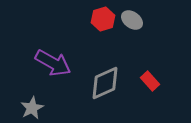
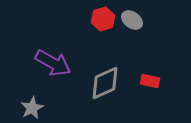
red rectangle: rotated 36 degrees counterclockwise
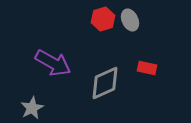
gray ellipse: moved 2 px left; rotated 30 degrees clockwise
red rectangle: moved 3 px left, 13 px up
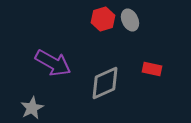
red rectangle: moved 5 px right, 1 px down
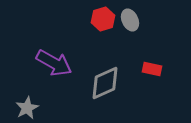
purple arrow: moved 1 px right
gray star: moved 5 px left
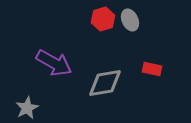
gray diamond: rotated 15 degrees clockwise
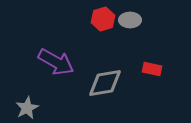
gray ellipse: rotated 65 degrees counterclockwise
purple arrow: moved 2 px right, 1 px up
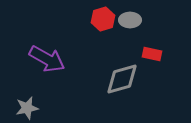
purple arrow: moved 9 px left, 3 px up
red rectangle: moved 15 px up
gray diamond: moved 17 px right, 4 px up; rotated 6 degrees counterclockwise
gray star: rotated 15 degrees clockwise
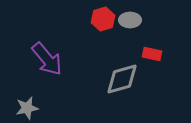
purple arrow: rotated 21 degrees clockwise
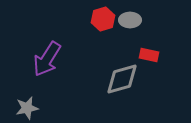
red rectangle: moved 3 px left, 1 px down
purple arrow: rotated 72 degrees clockwise
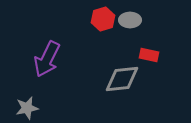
purple arrow: rotated 6 degrees counterclockwise
gray diamond: rotated 9 degrees clockwise
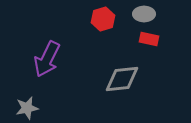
gray ellipse: moved 14 px right, 6 px up
red rectangle: moved 16 px up
